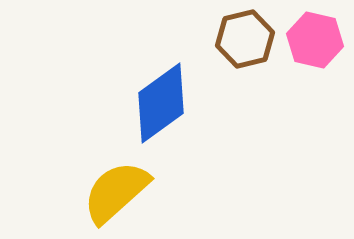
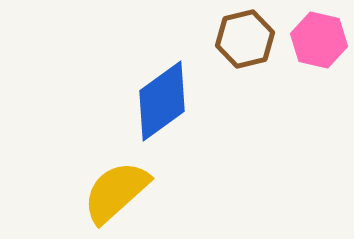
pink hexagon: moved 4 px right
blue diamond: moved 1 px right, 2 px up
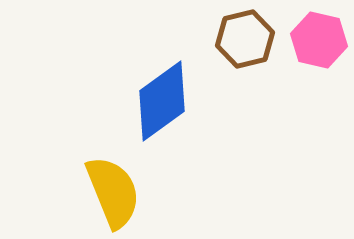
yellow semicircle: moved 3 px left; rotated 110 degrees clockwise
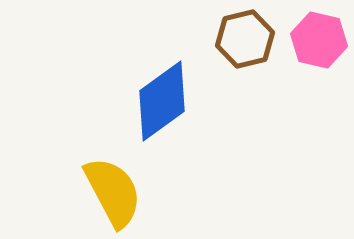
yellow semicircle: rotated 6 degrees counterclockwise
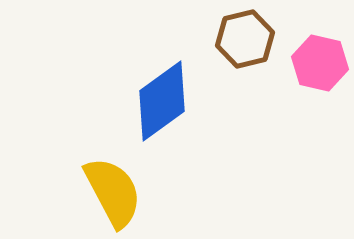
pink hexagon: moved 1 px right, 23 px down
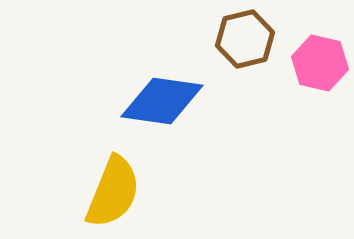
blue diamond: rotated 44 degrees clockwise
yellow semicircle: rotated 50 degrees clockwise
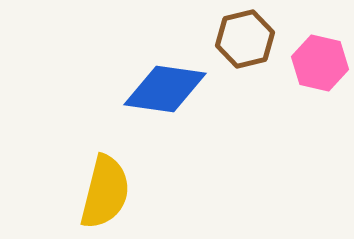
blue diamond: moved 3 px right, 12 px up
yellow semicircle: moved 8 px left; rotated 8 degrees counterclockwise
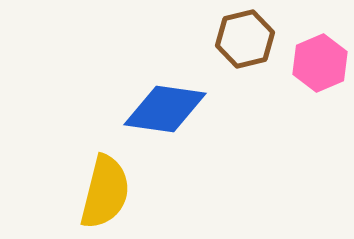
pink hexagon: rotated 24 degrees clockwise
blue diamond: moved 20 px down
